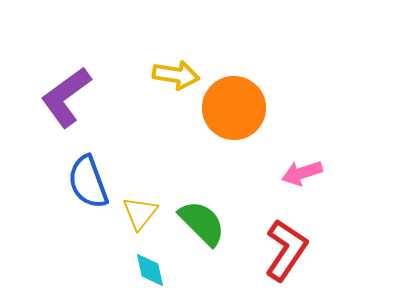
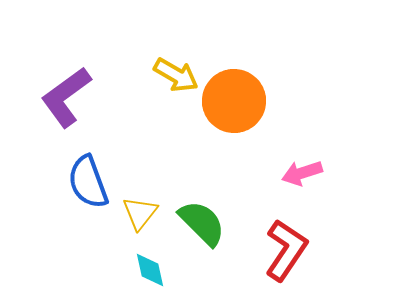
yellow arrow: rotated 21 degrees clockwise
orange circle: moved 7 px up
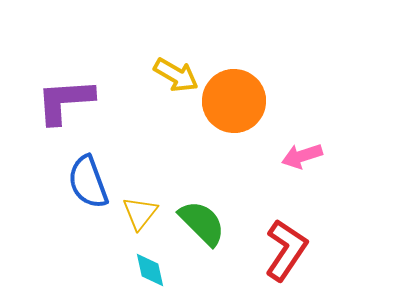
purple L-shape: moved 1 px left, 4 px down; rotated 32 degrees clockwise
pink arrow: moved 17 px up
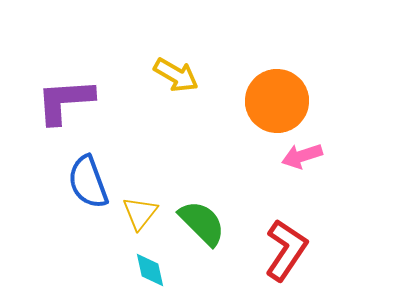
orange circle: moved 43 px right
